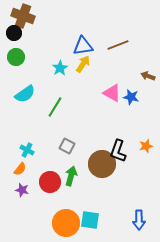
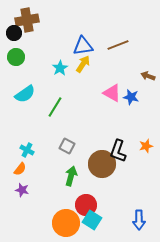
brown cross: moved 4 px right, 4 px down; rotated 30 degrees counterclockwise
red circle: moved 36 px right, 23 px down
cyan square: moved 2 px right; rotated 24 degrees clockwise
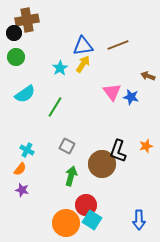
pink triangle: moved 1 px up; rotated 24 degrees clockwise
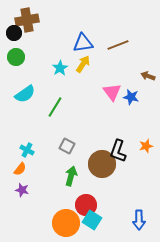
blue triangle: moved 3 px up
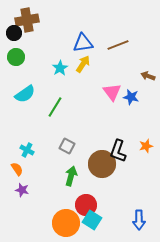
orange semicircle: moved 3 px left; rotated 72 degrees counterclockwise
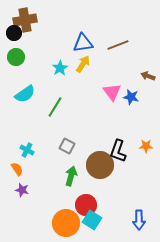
brown cross: moved 2 px left
orange star: rotated 16 degrees clockwise
brown circle: moved 2 px left, 1 px down
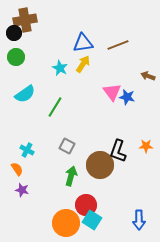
cyan star: rotated 14 degrees counterclockwise
blue star: moved 4 px left
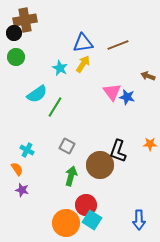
cyan semicircle: moved 12 px right
orange star: moved 4 px right, 2 px up
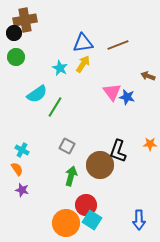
cyan cross: moved 5 px left
